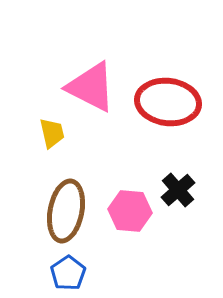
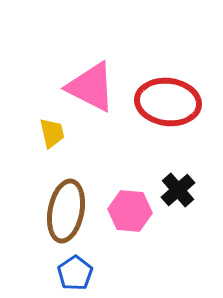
blue pentagon: moved 7 px right
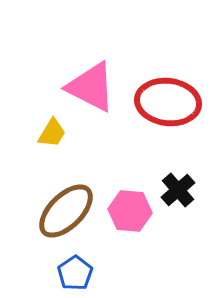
yellow trapezoid: rotated 44 degrees clockwise
brown ellipse: rotated 34 degrees clockwise
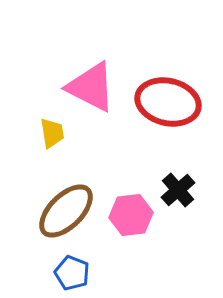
red ellipse: rotated 6 degrees clockwise
yellow trapezoid: rotated 40 degrees counterclockwise
pink hexagon: moved 1 px right, 4 px down; rotated 12 degrees counterclockwise
blue pentagon: moved 3 px left; rotated 16 degrees counterclockwise
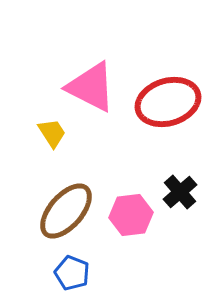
red ellipse: rotated 30 degrees counterclockwise
yellow trapezoid: rotated 24 degrees counterclockwise
black cross: moved 2 px right, 2 px down
brown ellipse: rotated 4 degrees counterclockwise
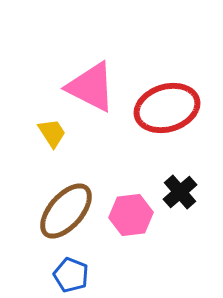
red ellipse: moved 1 px left, 6 px down
blue pentagon: moved 1 px left, 2 px down
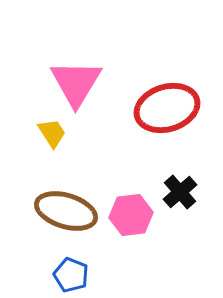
pink triangle: moved 15 px left, 4 px up; rotated 34 degrees clockwise
brown ellipse: rotated 66 degrees clockwise
